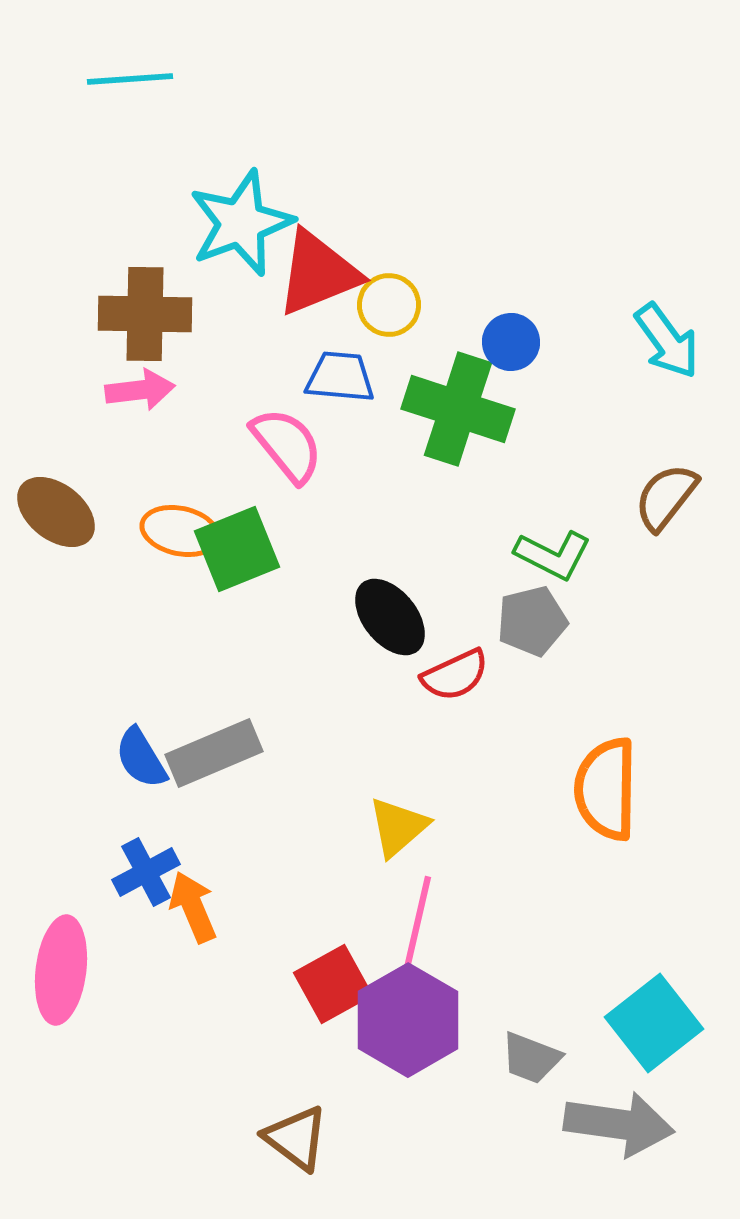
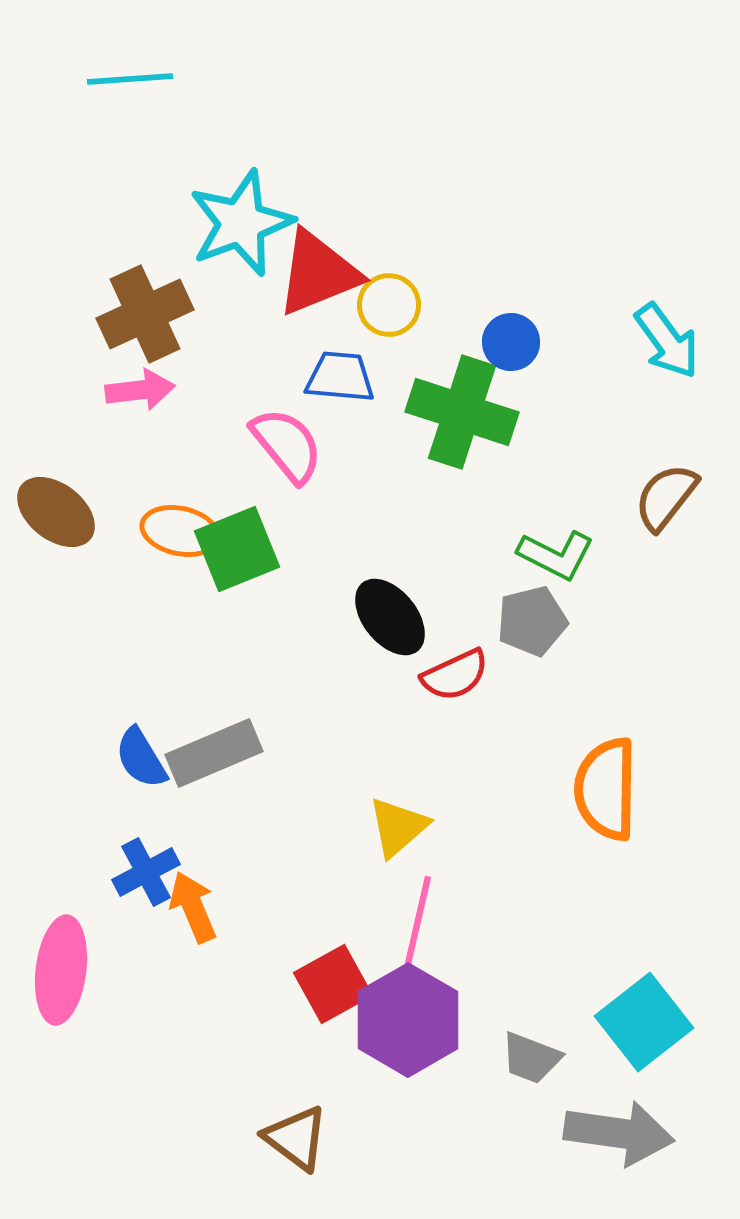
brown cross: rotated 26 degrees counterclockwise
green cross: moved 4 px right, 3 px down
green L-shape: moved 3 px right
cyan square: moved 10 px left, 1 px up
gray arrow: moved 9 px down
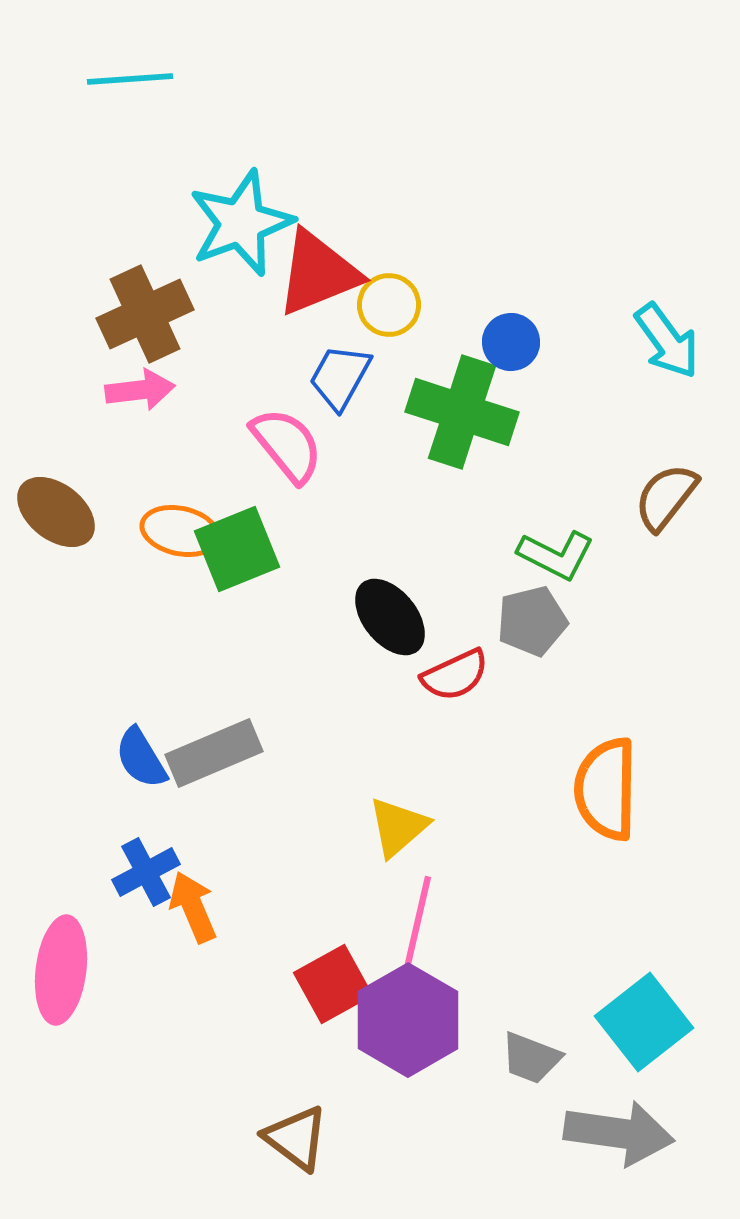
blue trapezoid: rotated 66 degrees counterclockwise
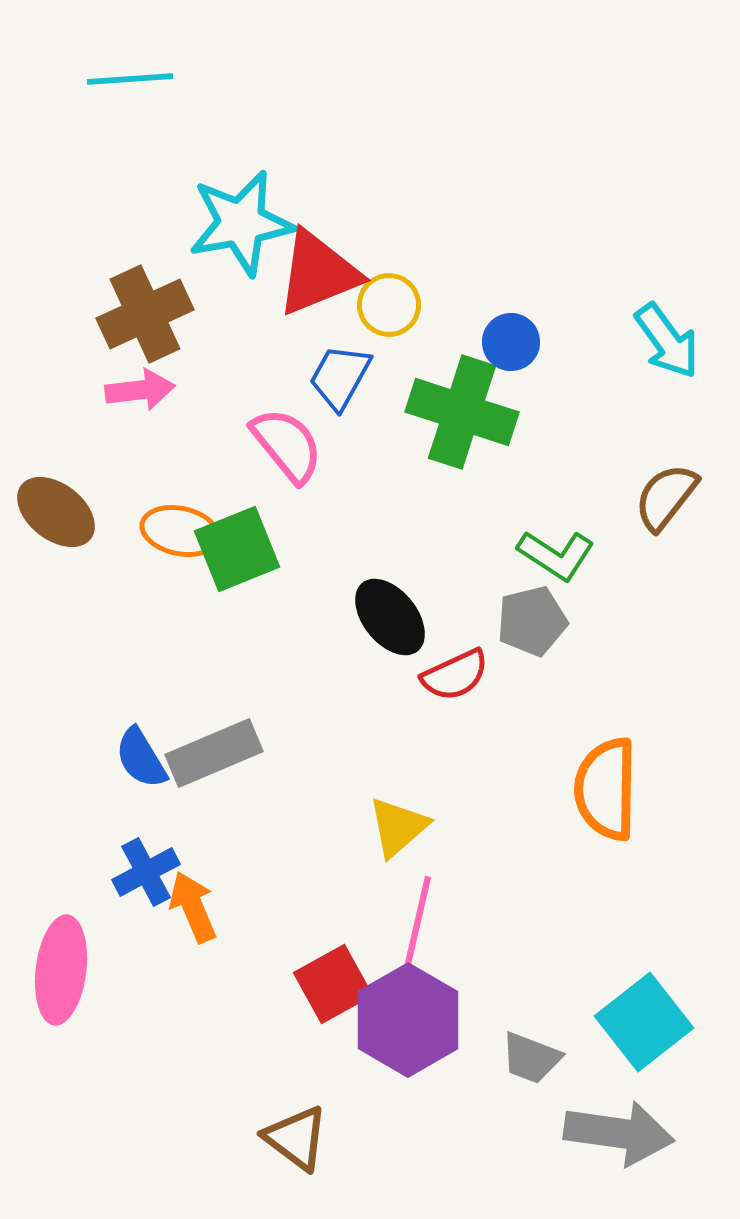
cyan star: rotated 10 degrees clockwise
green L-shape: rotated 6 degrees clockwise
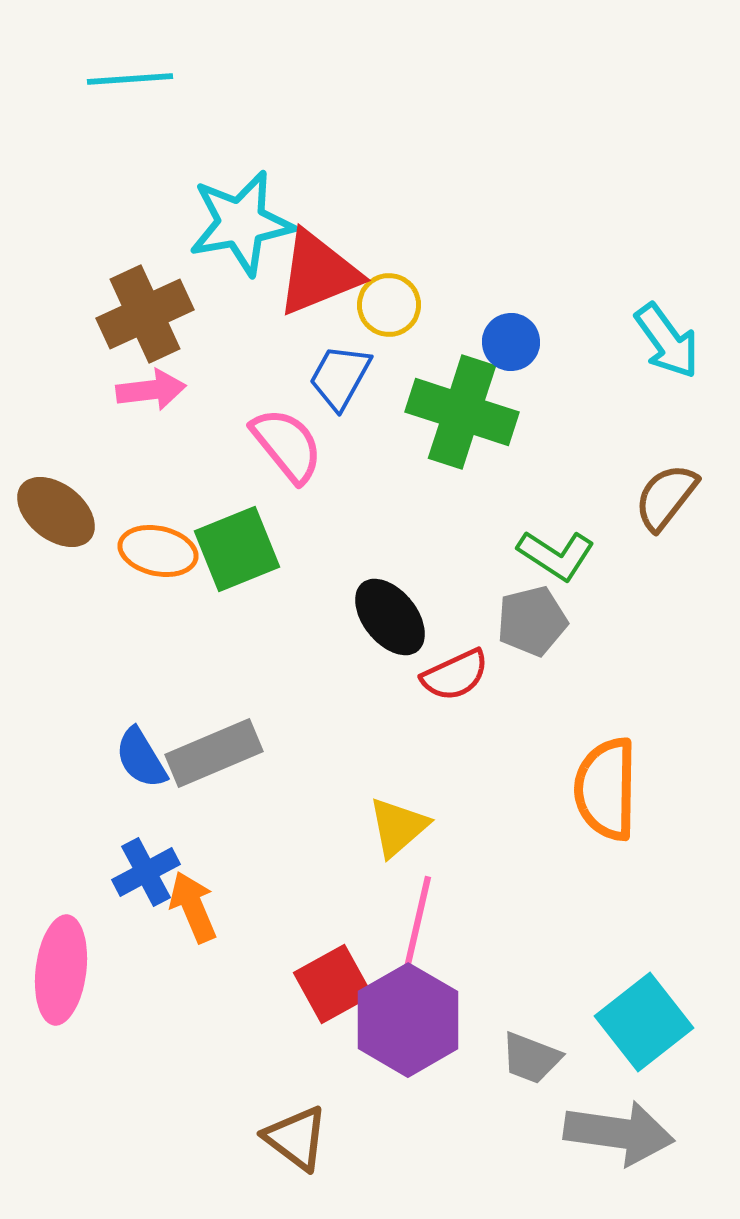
pink arrow: moved 11 px right
orange ellipse: moved 22 px left, 20 px down
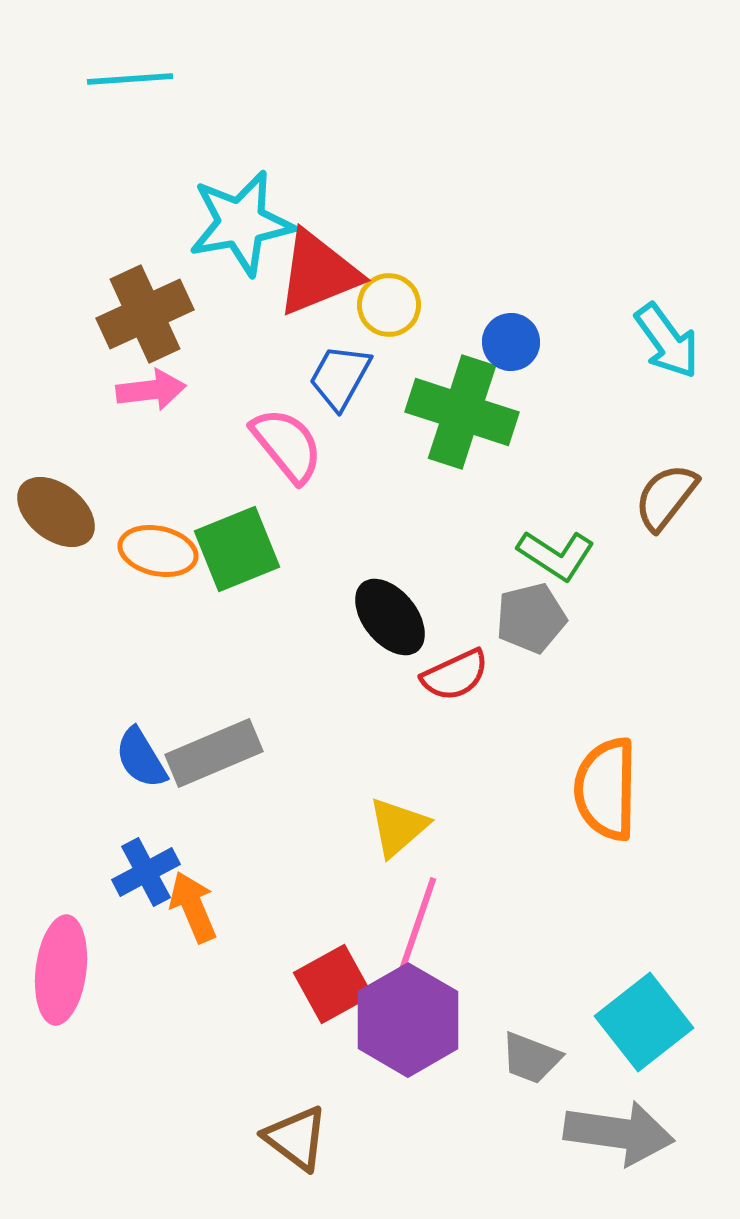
gray pentagon: moved 1 px left, 3 px up
pink line: rotated 6 degrees clockwise
